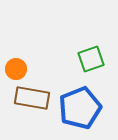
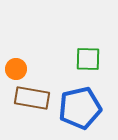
green square: moved 3 px left; rotated 20 degrees clockwise
blue pentagon: rotated 9 degrees clockwise
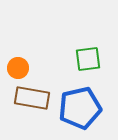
green square: rotated 8 degrees counterclockwise
orange circle: moved 2 px right, 1 px up
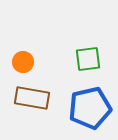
orange circle: moved 5 px right, 6 px up
blue pentagon: moved 10 px right
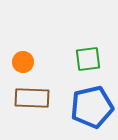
brown rectangle: rotated 8 degrees counterclockwise
blue pentagon: moved 2 px right, 1 px up
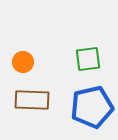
brown rectangle: moved 2 px down
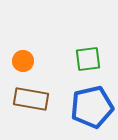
orange circle: moved 1 px up
brown rectangle: moved 1 px left, 1 px up; rotated 8 degrees clockwise
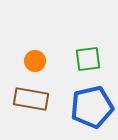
orange circle: moved 12 px right
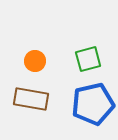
green square: rotated 8 degrees counterclockwise
blue pentagon: moved 1 px right, 3 px up
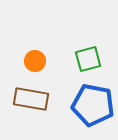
blue pentagon: moved 1 px down; rotated 24 degrees clockwise
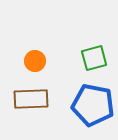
green square: moved 6 px right, 1 px up
brown rectangle: rotated 12 degrees counterclockwise
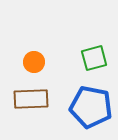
orange circle: moved 1 px left, 1 px down
blue pentagon: moved 2 px left, 2 px down
